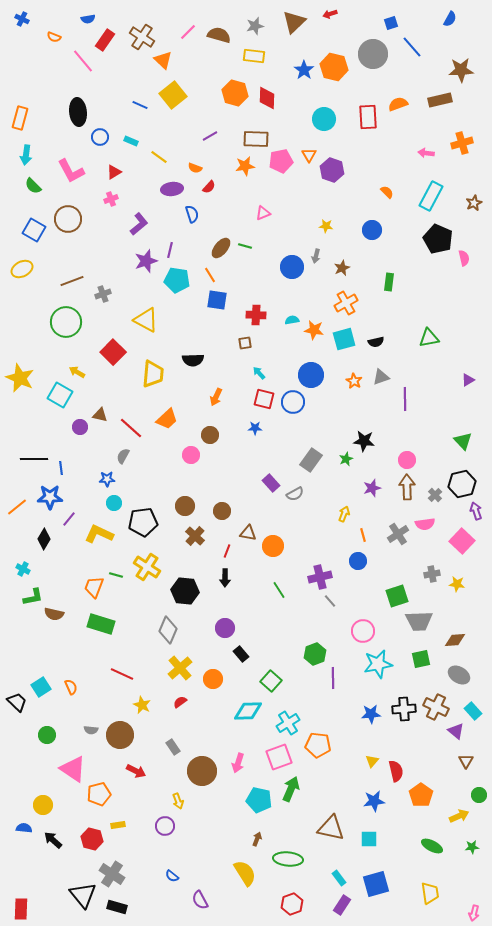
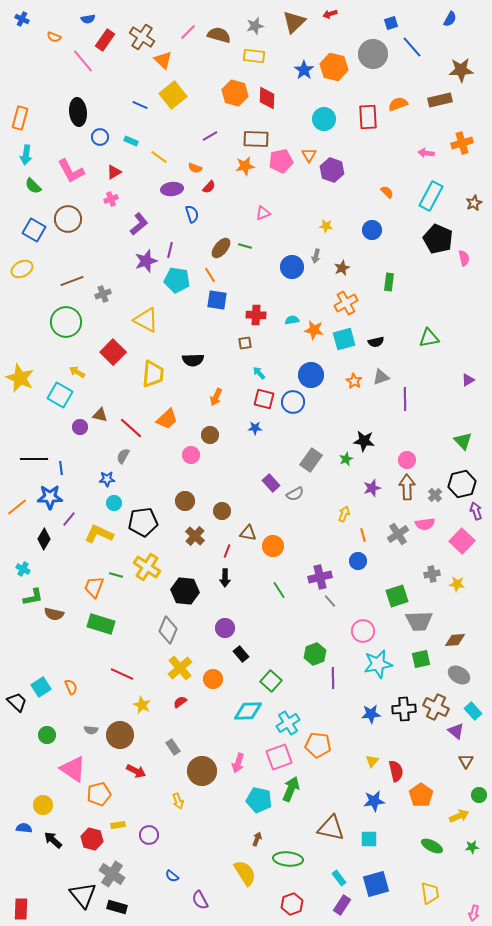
brown circle at (185, 506): moved 5 px up
purple circle at (165, 826): moved 16 px left, 9 px down
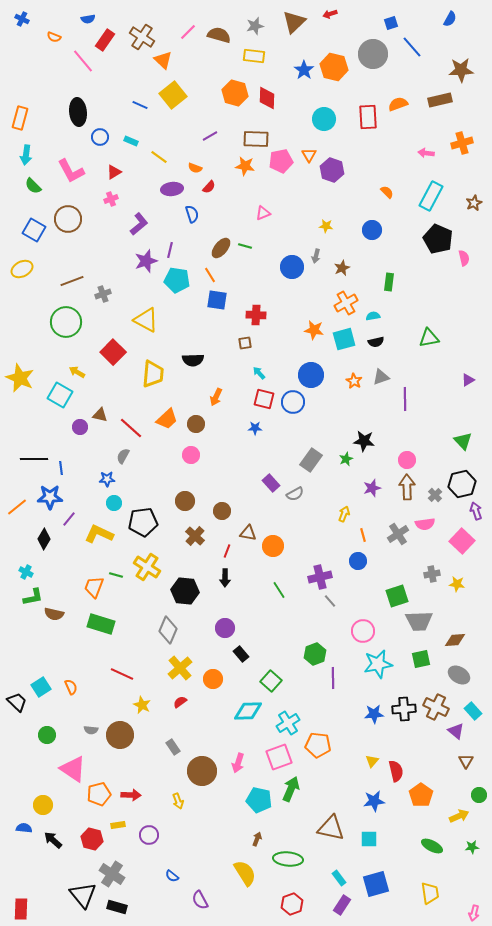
orange star at (245, 166): rotated 18 degrees clockwise
cyan semicircle at (292, 320): moved 81 px right, 4 px up
brown circle at (210, 435): moved 14 px left, 11 px up
cyan cross at (23, 569): moved 3 px right, 3 px down
blue star at (371, 714): moved 3 px right
red arrow at (136, 771): moved 5 px left, 24 px down; rotated 24 degrees counterclockwise
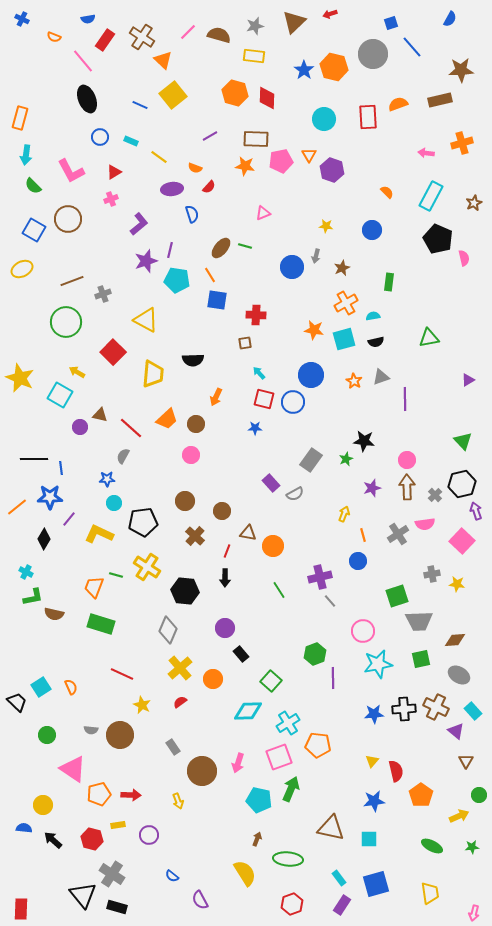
black ellipse at (78, 112): moved 9 px right, 13 px up; rotated 16 degrees counterclockwise
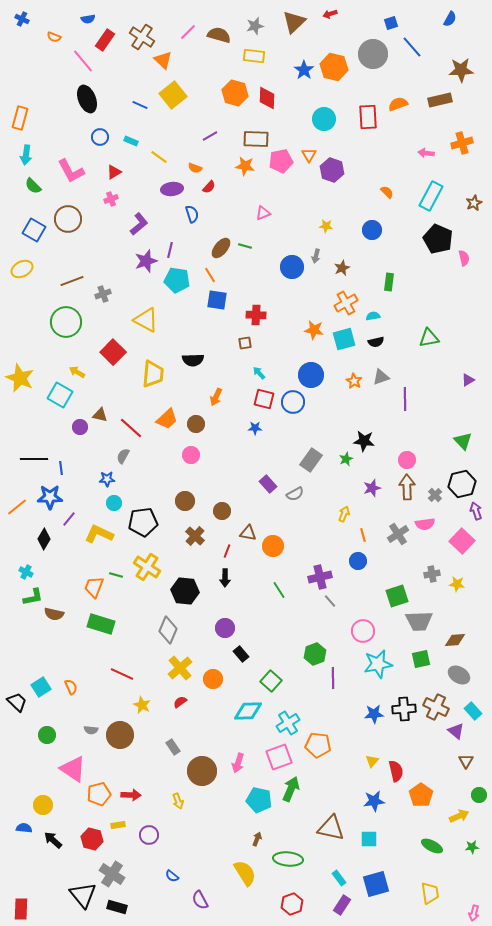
purple rectangle at (271, 483): moved 3 px left, 1 px down
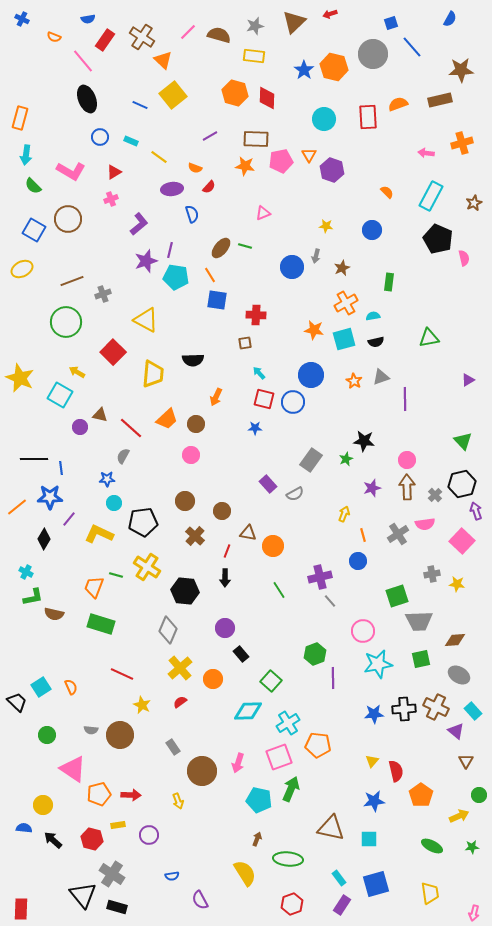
pink L-shape at (71, 171): rotated 32 degrees counterclockwise
cyan pentagon at (177, 280): moved 1 px left, 3 px up
blue semicircle at (172, 876): rotated 48 degrees counterclockwise
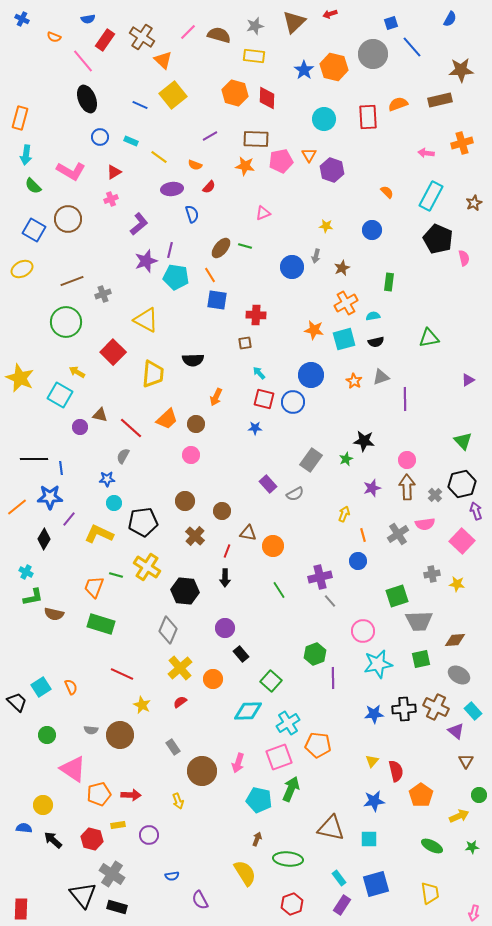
orange semicircle at (195, 168): moved 3 px up
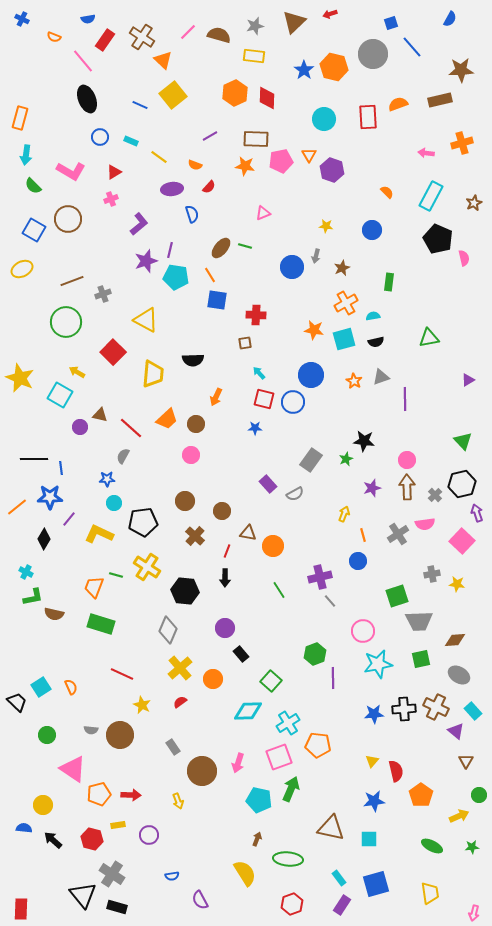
orange hexagon at (235, 93): rotated 20 degrees clockwise
purple arrow at (476, 511): moved 1 px right, 2 px down
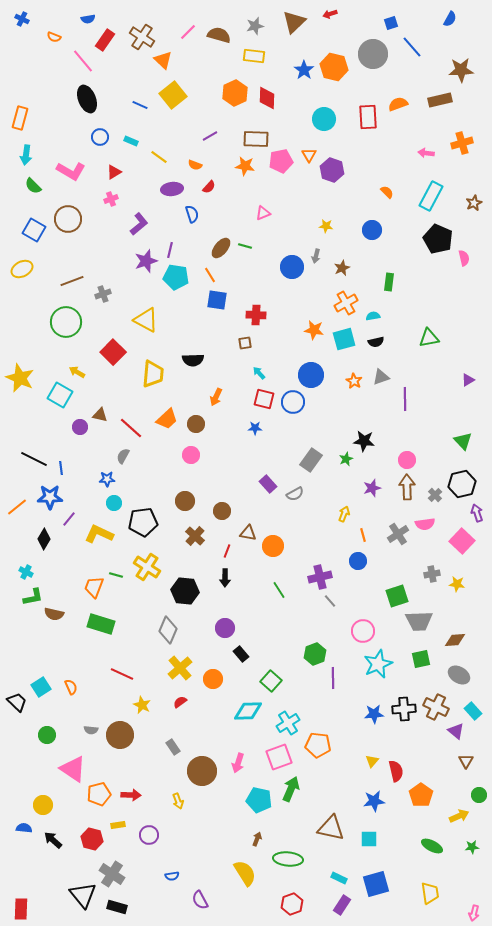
black line at (34, 459): rotated 28 degrees clockwise
cyan star at (378, 664): rotated 12 degrees counterclockwise
cyan rectangle at (339, 878): rotated 28 degrees counterclockwise
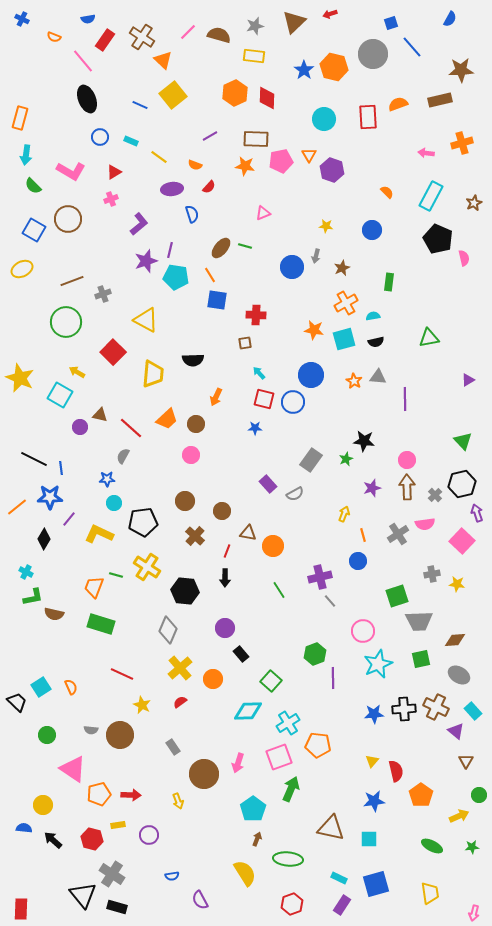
gray triangle at (381, 377): moved 3 px left; rotated 24 degrees clockwise
brown circle at (202, 771): moved 2 px right, 3 px down
cyan pentagon at (259, 800): moved 6 px left, 9 px down; rotated 25 degrees clockwise
